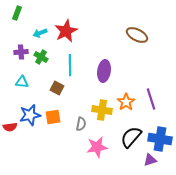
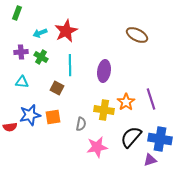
yellow cross: moved 2 px right
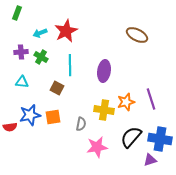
orange star: rotated 18 degrees clockwise
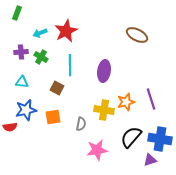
blue star: moved 4 px left, 5 px up
pink star: moved 3 px down
